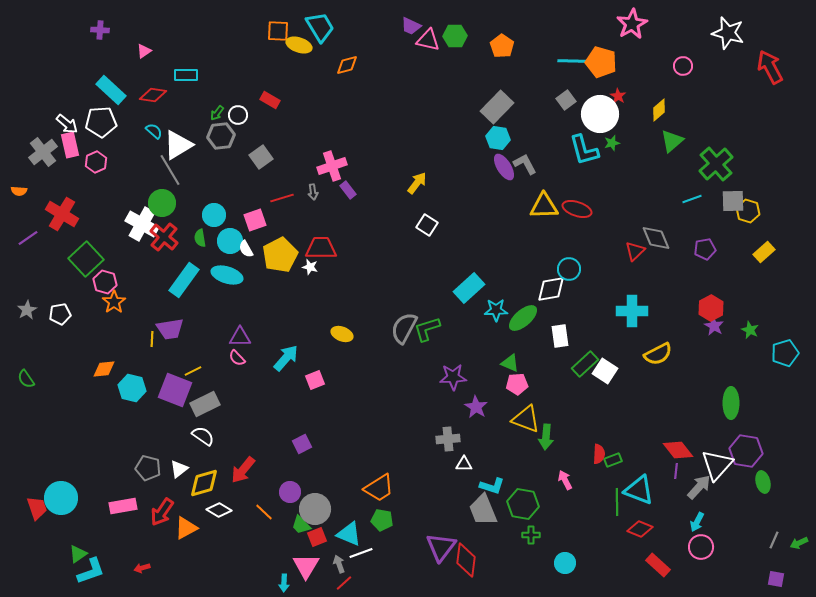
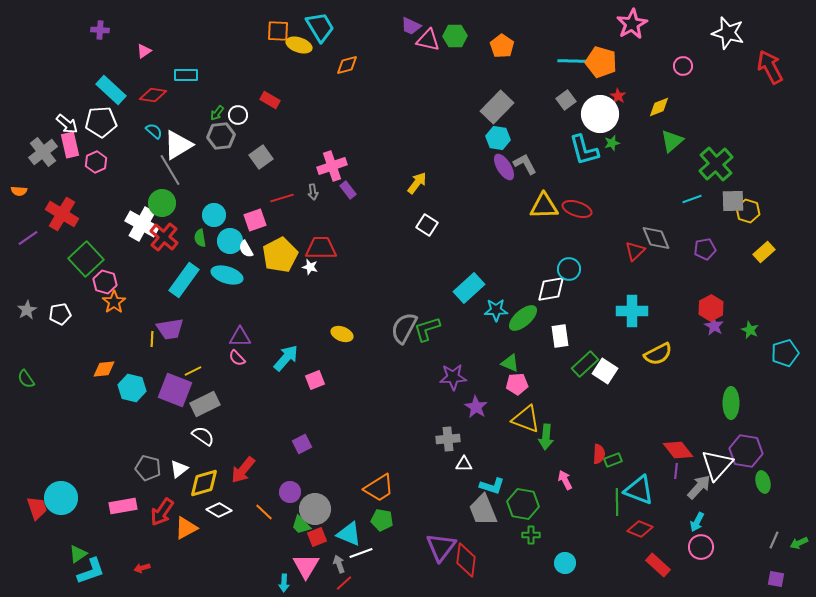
yellow diamond at (659, 110): moved 3 px up; rotated 20 degrees clockwise
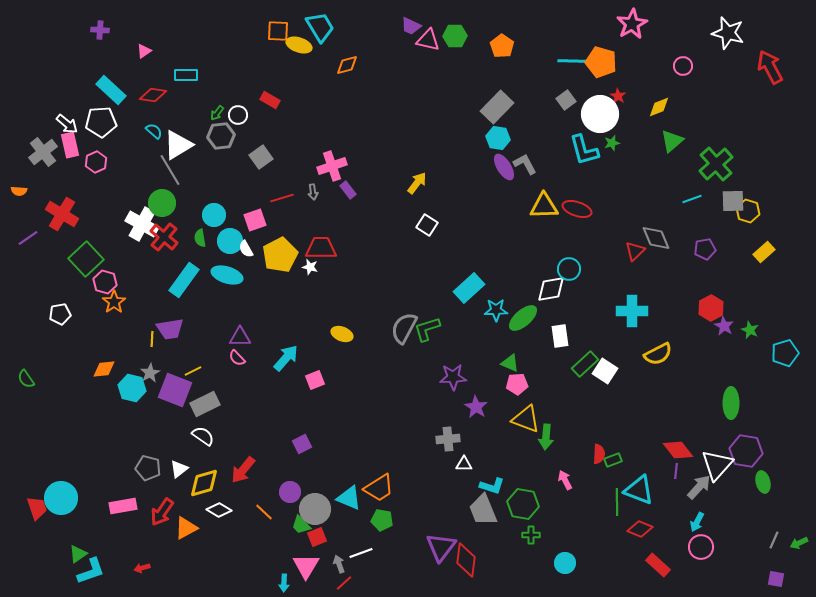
gray star at (27, 310): moved 123 px right, 63 px down
purple star at (714, 326): moved 10 px right
cyan triangle at (349, 534): moved 36 px up
